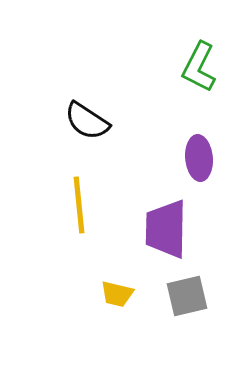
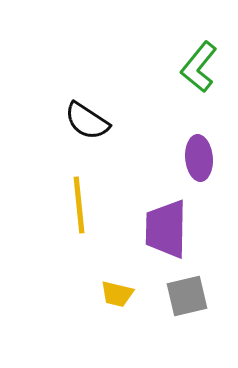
green L-shape: rotated 12 degrees clockwise
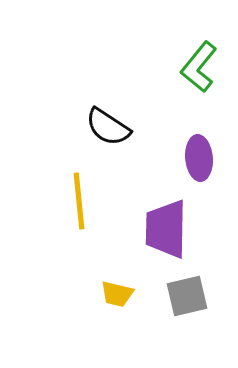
black semicircle: moved 21 px right, 6 px down
yellow line: moved 4 px up
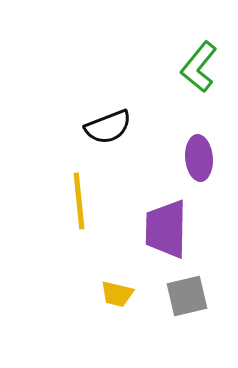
black semicircle: rotated 54 degrees counterclockwise
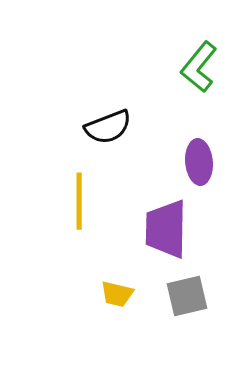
purple ellipse: moved 4 px down
yellow line: rotated 6 degrees clockwise
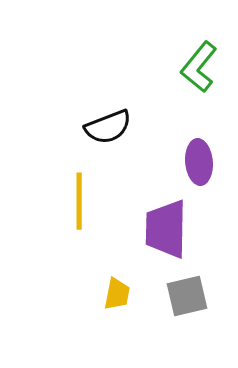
yellow trapezoid: rotated 92 degrees counterclockwise
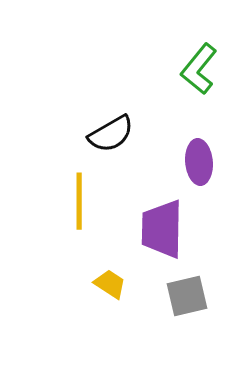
green L-shape: moved 2 px down
black semicircle: moved 3 px right, 7 px down; rotated 9 degrees counterclockwise
purple trapezoid: moved 4 px left
yellow trapezoid: moved 7 px left, 10 px up; rotated 68 degrees counterclockwise
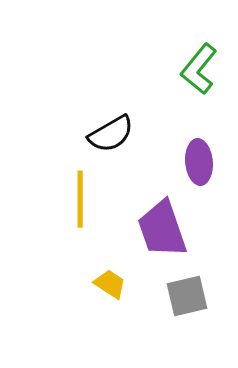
yellow line: moved 1 px right, 2 px up
purple trapezoid: rotated 20 degrees counterclockwise
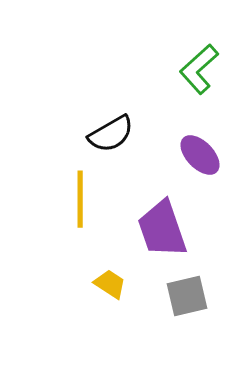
green L-shape: rotated 9 degrees clockwise
purple ellipse: moved 1 px right, 7 px up; rotated 39 degrees counterclockwise
